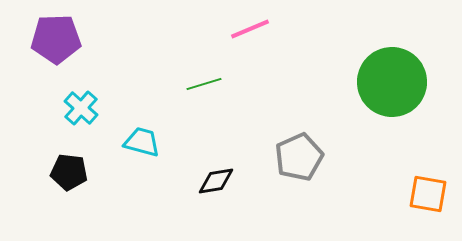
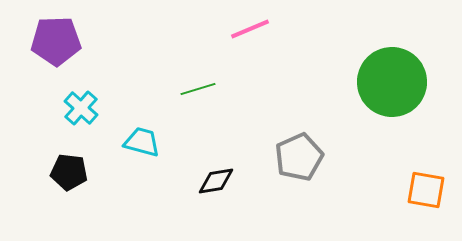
purple pentagon: moved 2 px down
green line: moved 6 px left, 5 px down
orange square: moved 2 px left, 4 px up
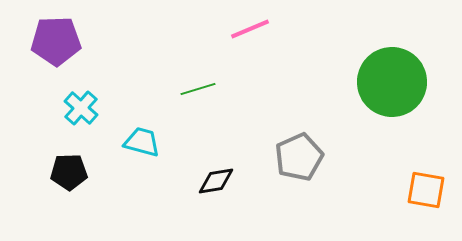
black pentagon: rotated 9 degrees counterclockwise
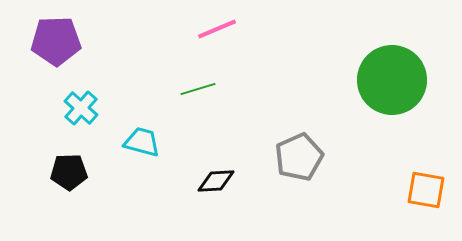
pink line: moved 33 px left
green circle: moved 2 px up
black diamond: rotated 6 degrees clockwise
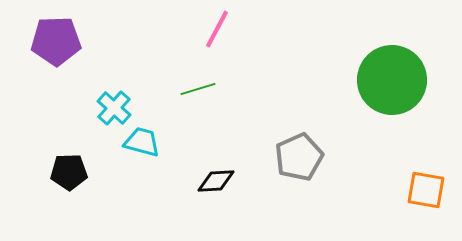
pink line: rotated 39 degrees counterclockwise
cyan cross: moved 33 px right
